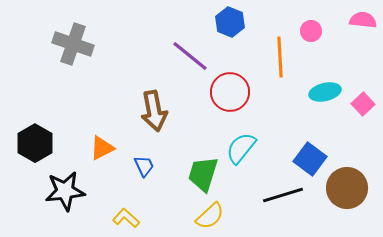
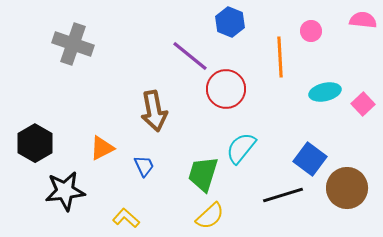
red circle: moved 4 px left, 3 px up
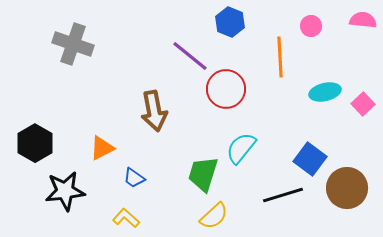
pink circle: moved 5 px up
blue trapezoid: moved 10 px left, 12 px down; rotated 150 degrees clockwise
yellow semicircle: moved 4 px right
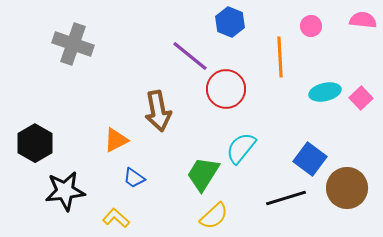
pink square: moved 2 px left, 6 px up
brown arrow: moved 4 px right
orange triangle: moved 14 px right, 8 px up
green trapezoid: rotated 15 degrees clockwise
black line: moved 3 px right, 3 px down
yellow L-shape: moved 10 px left
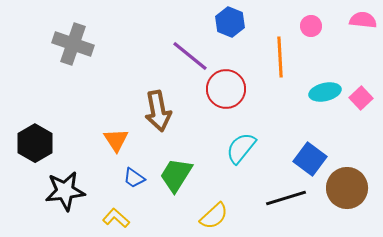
orange triangle: rotated 36 degrees counterclockwise
green trapezoid: moved 27 px left, 1 px down
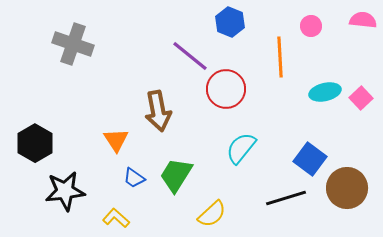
yellow semicircle: moved 2 px left, 2 px up
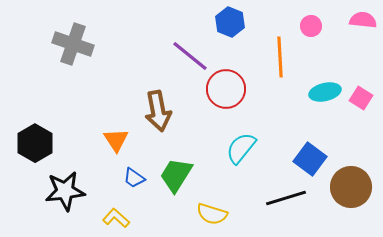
pink square: rotated 15 degrees counterclockwise
brown circle: moved 4 px right, 1 px up
yellow semicircle: rotated 60 degrees clockwise
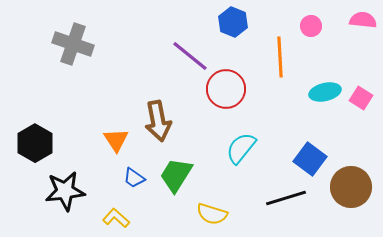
blue hexagon: moved 3 px right
brown arrow: moved 10 px down
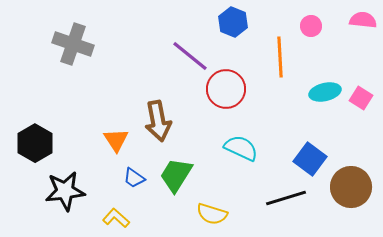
cyan semicircle: rotated 76 degrees clockwise
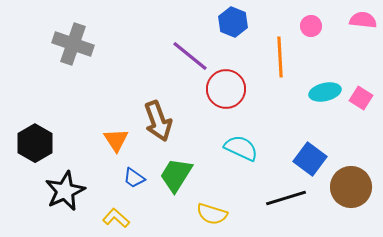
brown arrow: rotated 9 degrees counterclockwise
black star: rotated 18 degrees counterclockwise
